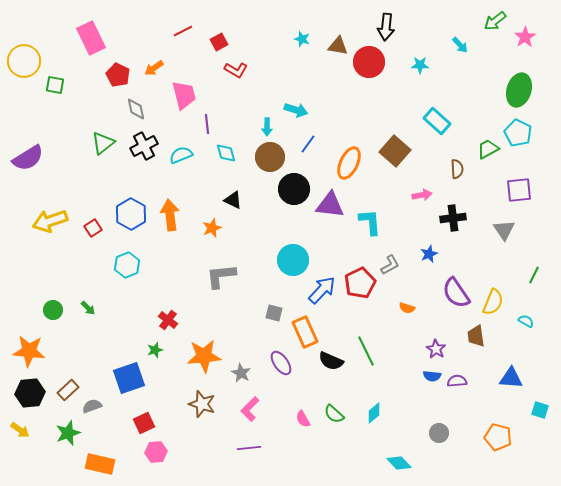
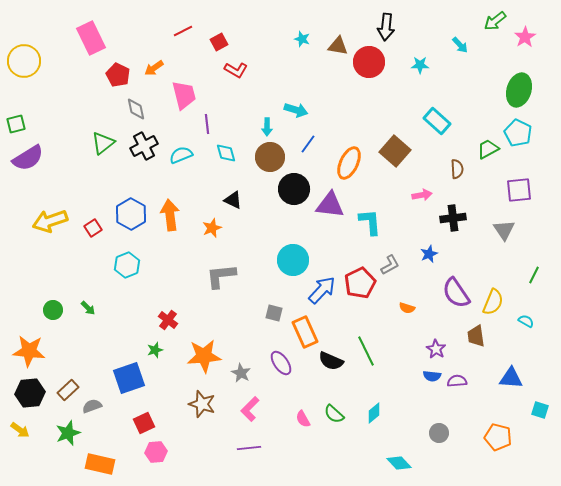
green square at (55, 85): moved 39 px left, 39 px down; rotated 24 degrees counterclockwise
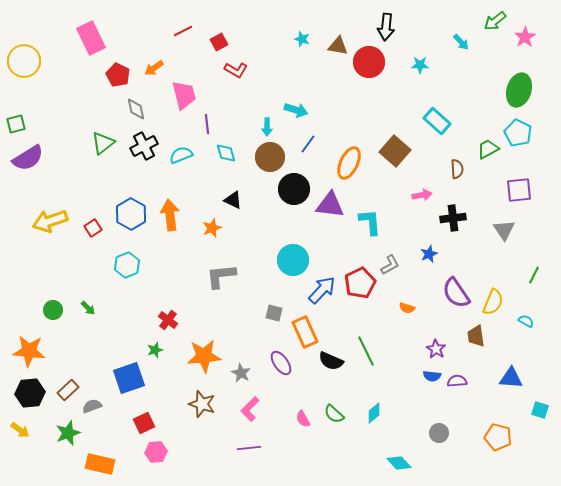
cyan arrow at (460, 45): moved 1 px right, 3 px up
